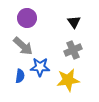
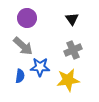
black triangle: moved 2 px left, 3 px up
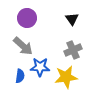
yellow star: moved 2 px left, 3 px up
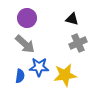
black triangle: rotated 40 degrees counterclockwise
gray arrow: moved 2 px right, 2 px up
gray cross: moved 5 px right, 7 px up
blue star: moved 1 px left
yellow star: moved 1 px left, 2 px up
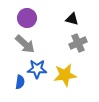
blue star: moved 2 px left, 2 px down
blue semicircle: moved 6 px down
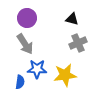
gray arrow: rotated 15 degrees clockwise
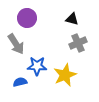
gray arrow: moved 9 px left
blue star: moved 3 px up
yellow star: rotated 15 degrees counterclockwise
blue semicircle: rotated 112 degrees counterclockwise
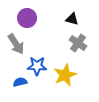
gray cross: rotated 30 degrees counterclockwise
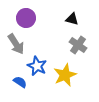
purple circle: moved 1 px left
gray cross: moved 2 px down
blue star: rotated 24 degrees clockwise
blue semicircle: rotated 48 degrees clockwise
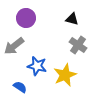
gray arrow: moved 2 px left, 2 px down; rotated 85 degrees clockwise
blue star: rotated 12 degrees counterclockwise
blue semicircle: moved 5 px down
